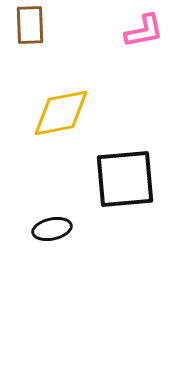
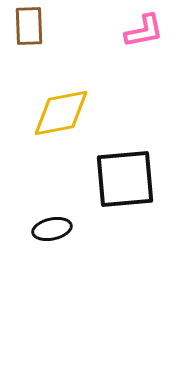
brown rectangle: moved 1 px left, 1 px down
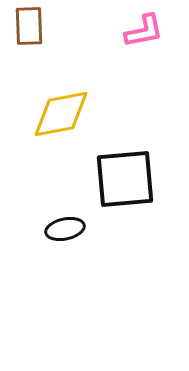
yellow diamond: moved 1 px down
black ellipse: moved 13 px right
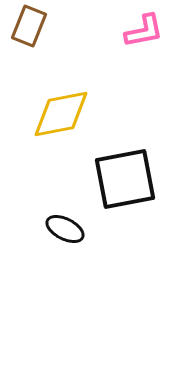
brown rectangle: rotated 24 degrees clockwise
black square: rotated 6 degrees counterclockwise
black ellipse: rotated 39 degrees clockwise
